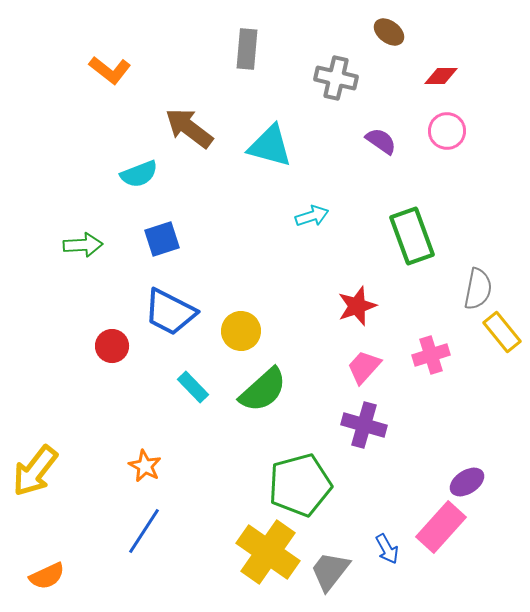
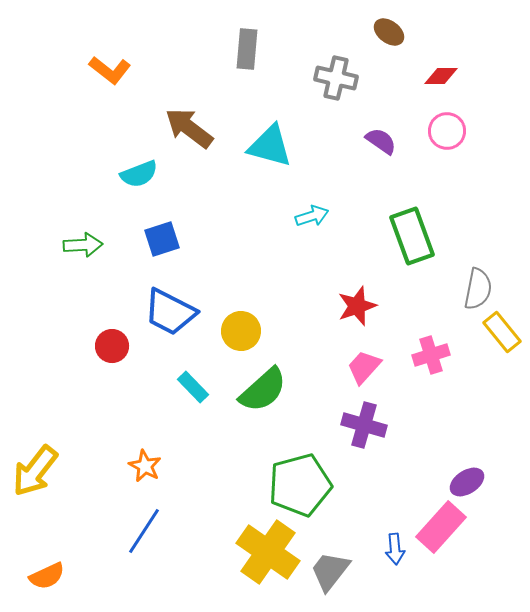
blue arrow: moved 8 px right; rotated 24 degrees clockwise
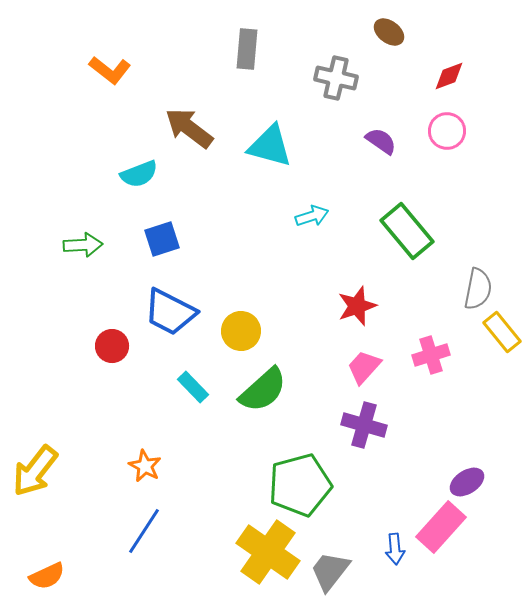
red diamond: moved 8 px right; rotated 20 degrees counterclockwise
green rectangle: moved 5 px left, 5 px up; rotated 20 degrees counterclockwise
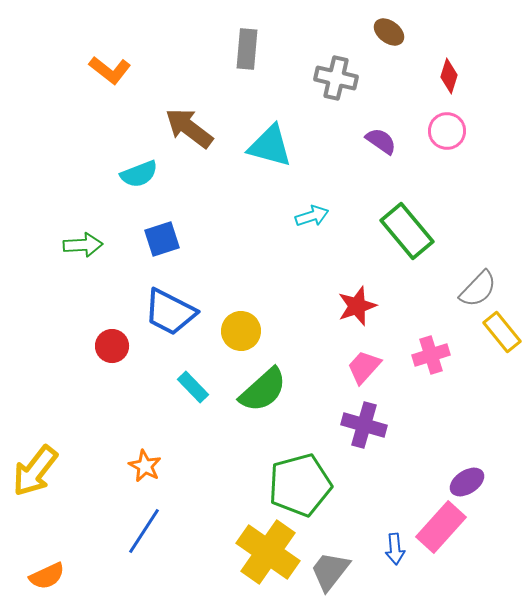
red diamond: rotated 52 degrees counterclockwise
gray semicircle: rotated 33 degrees clockwise
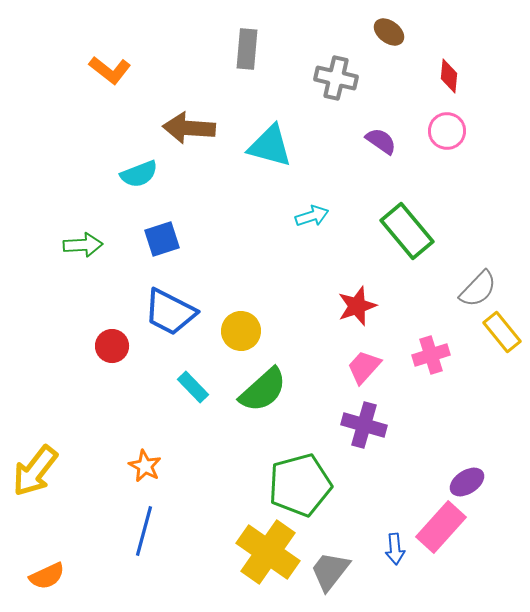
red diamond: rotated 12 degrees counterclockwise
brown arrow: rotated 33 degrees counterclockwise
blue line: rotated 18 degrees counterclockwise
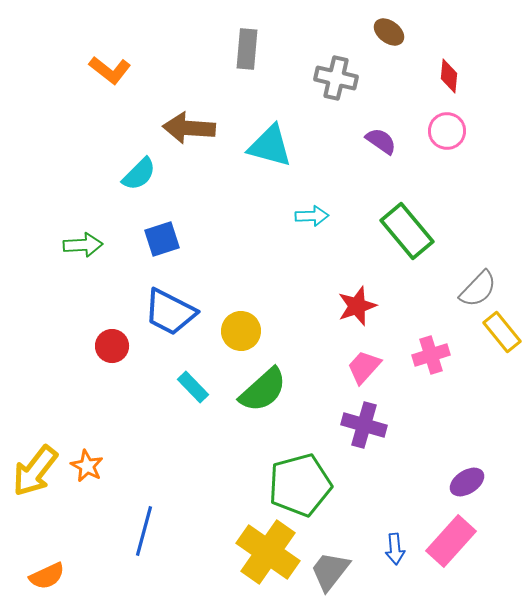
cyan semicircle: rotated 24 degrees counterclockwise
cyan arrow: rotated 16 degrees clockwise
orange star: moved 58 px left
pink rectangle: moved 10 px right, 14 px down
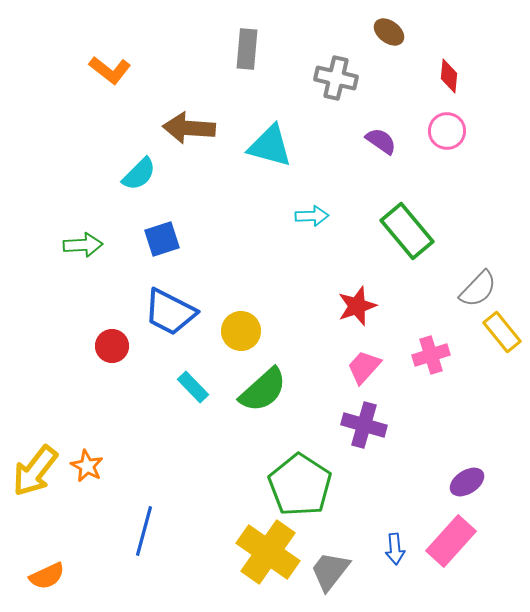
green pentagon: rotated 24 degrees counterclockwise
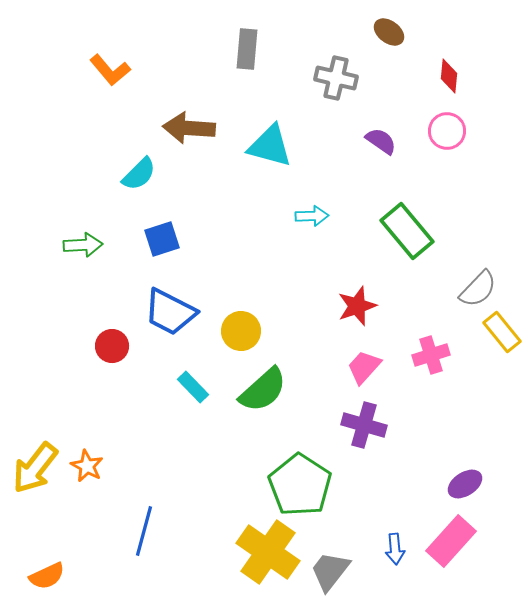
orange L-shape: rotated 12 degrees clockwise
yellow arrow: moved 3 px up
purple ellipse: moved 2 px left, 2 px down
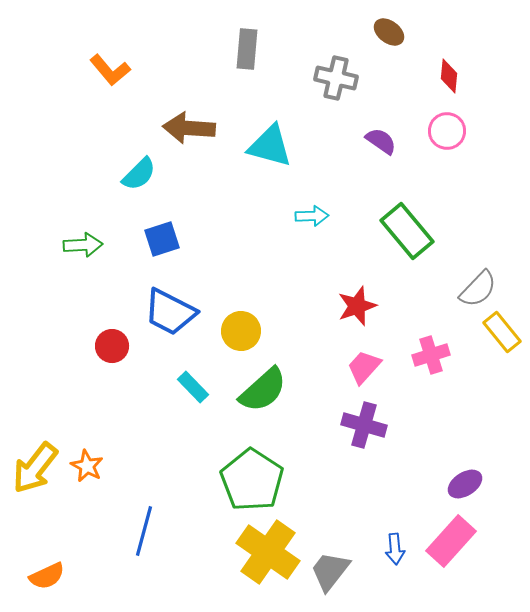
green pentagon: moved 48 px left, 5 px up
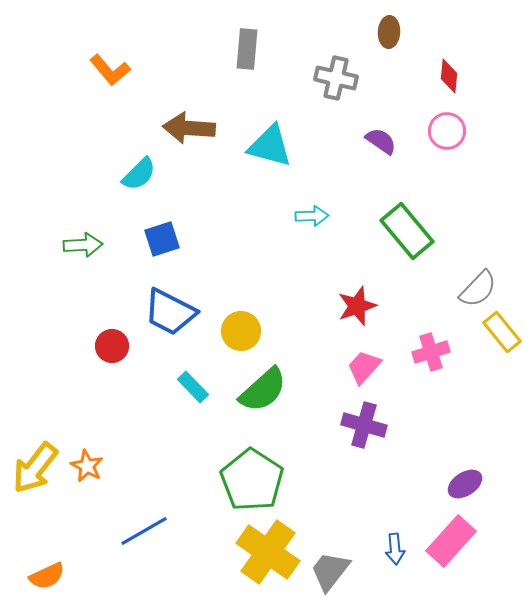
brown ellipse: rotated 56 degrees clockwise
pink cross: moved 3 px up
blue line: rotated 45 degrees clockwise
